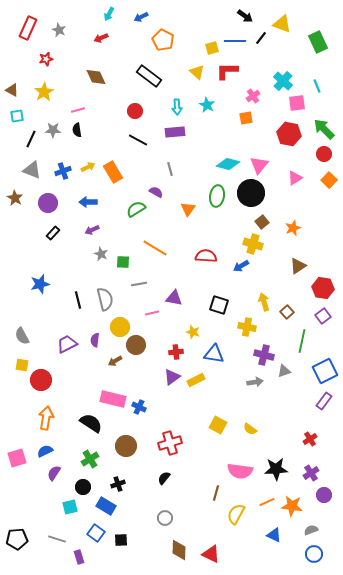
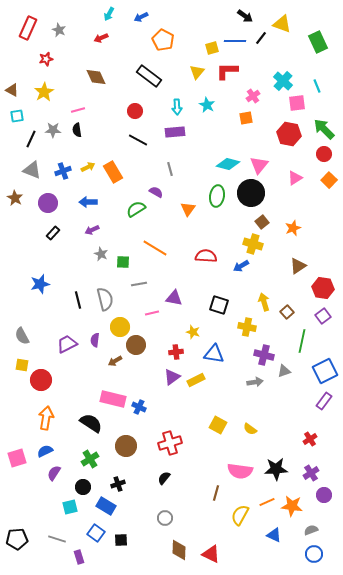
yellow triangle at (197, 72): rotated 28 degrees clockwise
yellow semicircle at (236, 514): moved 4 px right, 1 px down
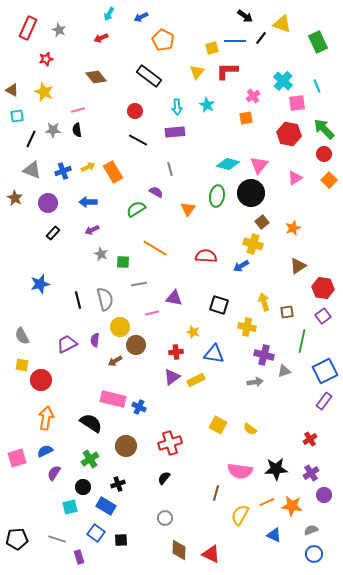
brown diamond at (96, 77): rotated 15 degrees counterclockwise
yellow star at (44, 92): rotated 18 degrees counterclockwise
brown square at (287, 312): rotated 32 degrees clockwise
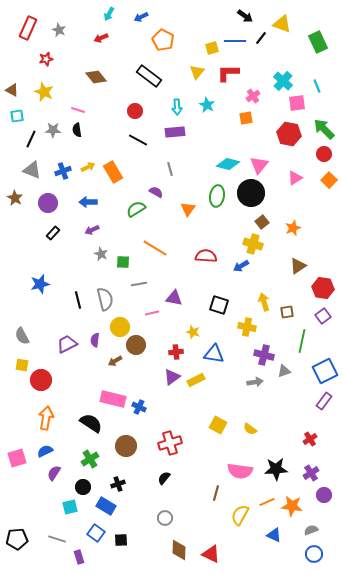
red L-shape at (227, 71): moved 1 px right, 2 px down
pink line at (78, 110): rotated 32 degrees clockwise
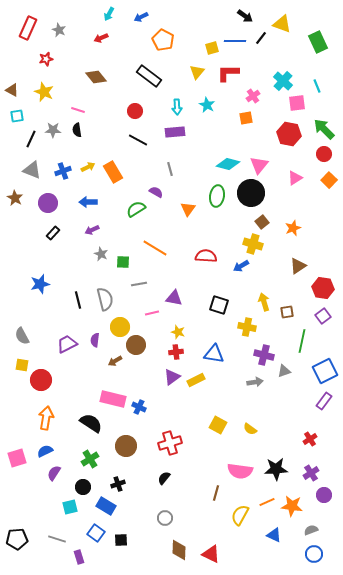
yellow star at (193, 332): moved 15 px left
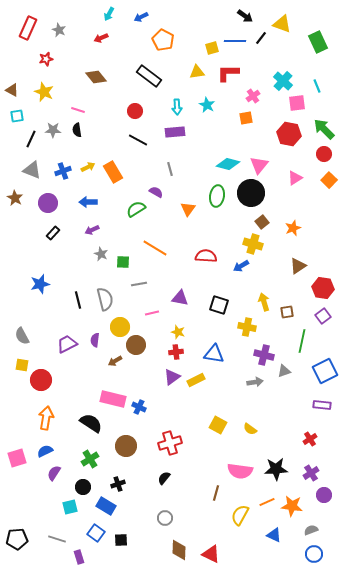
yellow triangle at (197, 72): rotated 42 degrees clockwise
purple triangle at (174, 298): moved 6 px right
purple rectangle at (324, 401): moved 2 px left, 4 px down; rotated 60 degrees clockwise
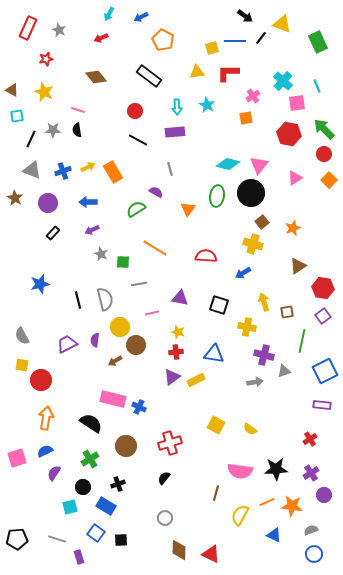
blue arrow at (241, 266): moved 2 px right, 7 px down
yellow square at (218, 425): moved 2 px left
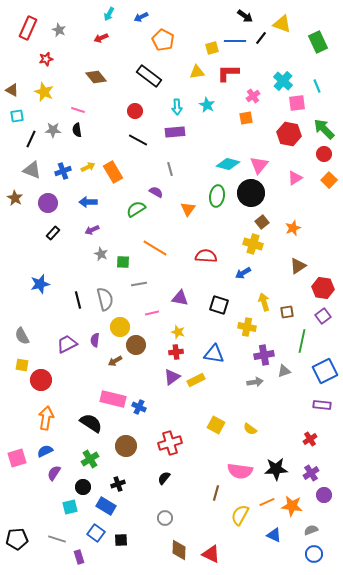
purple cross at (264, 355): rotated 24 degrees counterclockwise
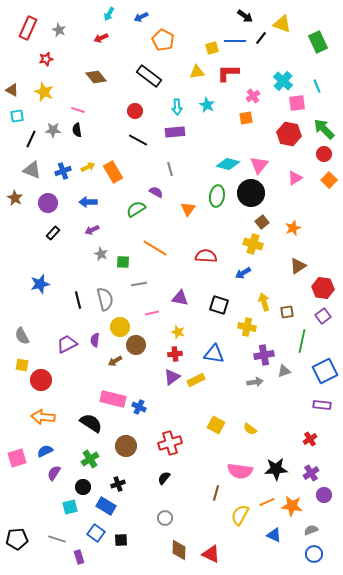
red cross at (176, 352): moved 1 px left, 2 px down
orange arrow at (46, 418): moved 3 px left, 1 px up; rotated 95 degrees counterclockwise
